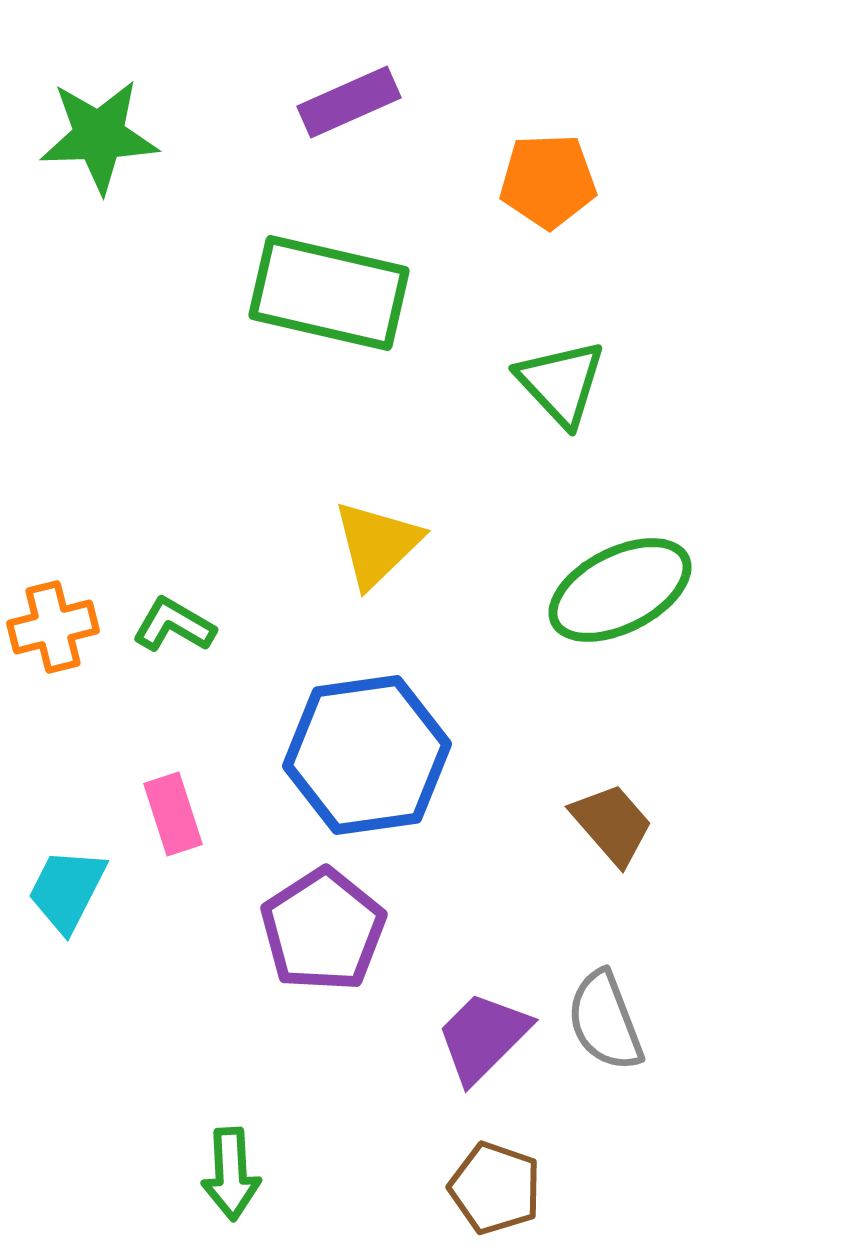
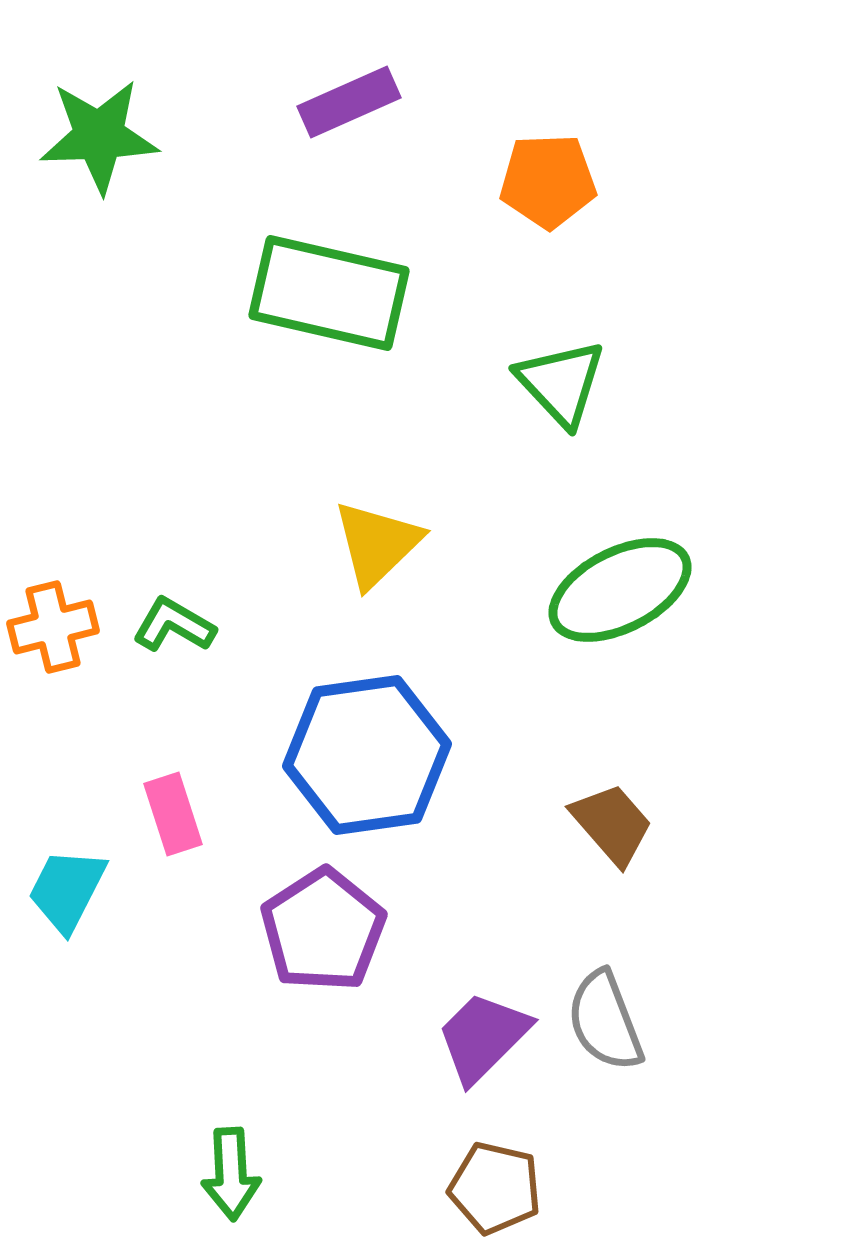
brown pentagon: rotated 6 degrees counterclockwise
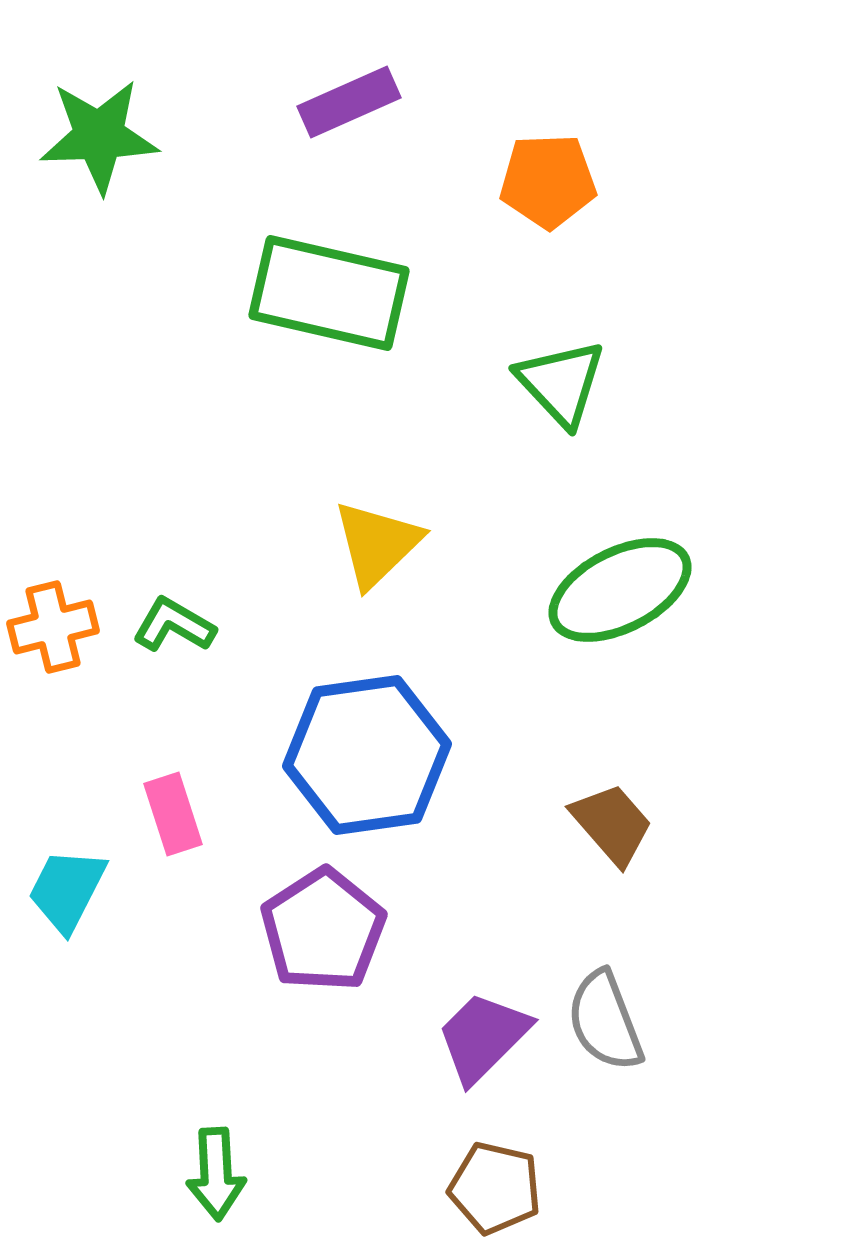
green arrow: moved 15 px left
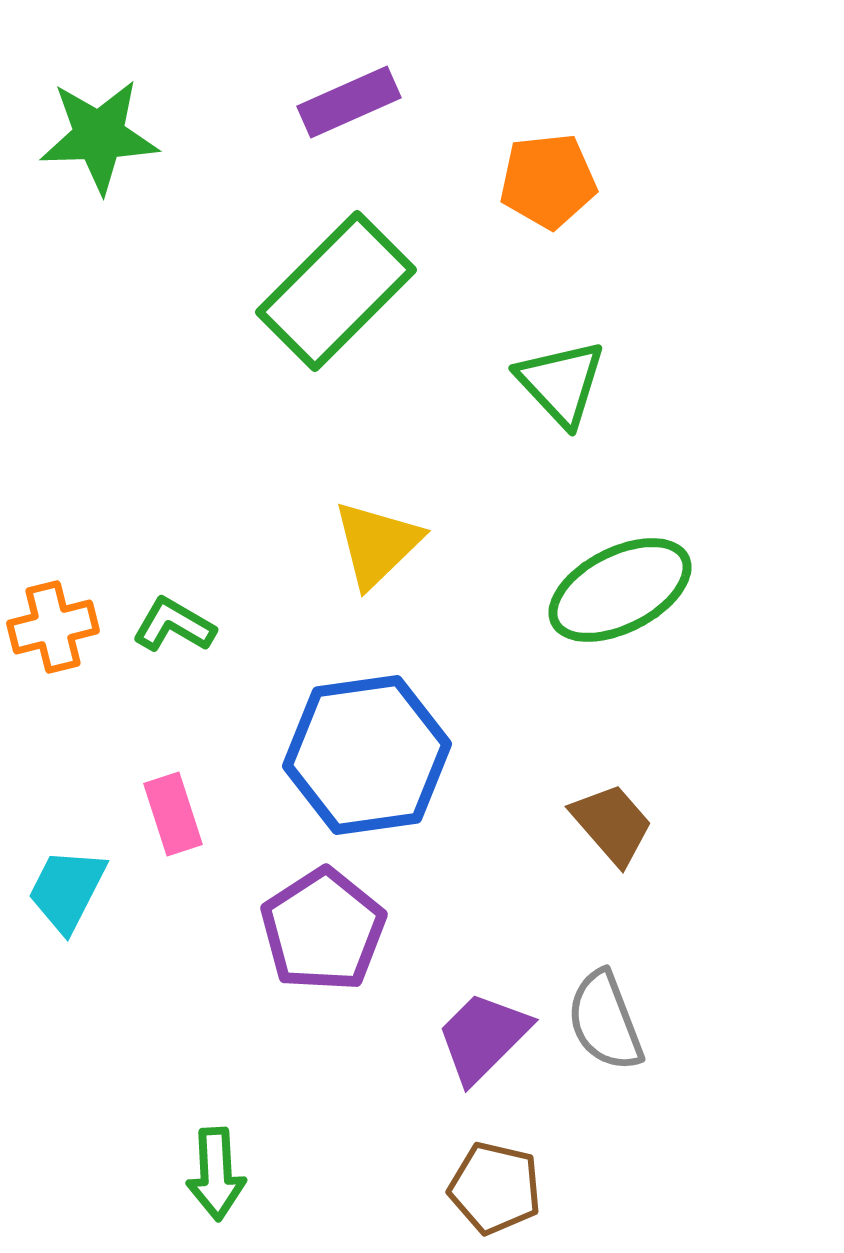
orange pentagon: rotated 4 degrees counterclockwise
green rectangle: moved 7 px right, 2 px up; rotated 58 degrees counterclockwise
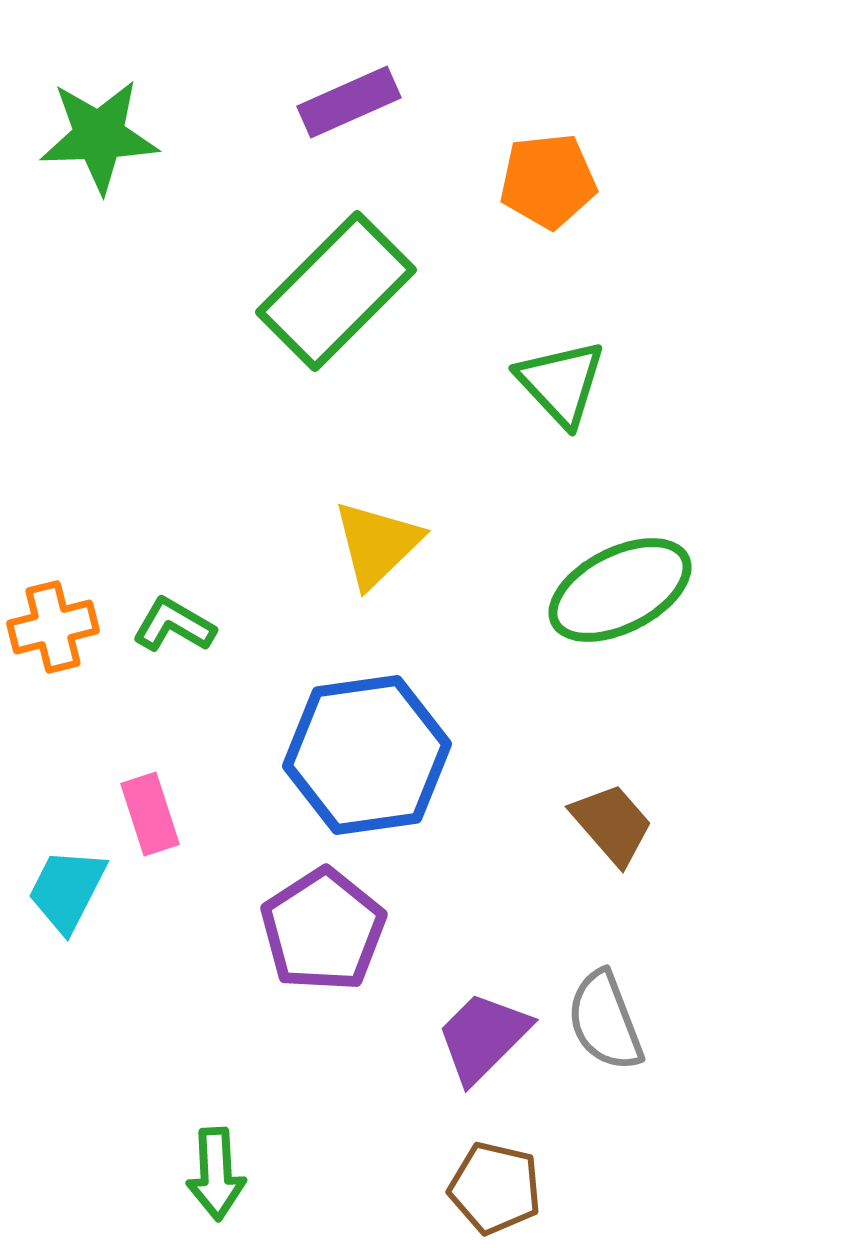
pink rectangle: moved 23 px left
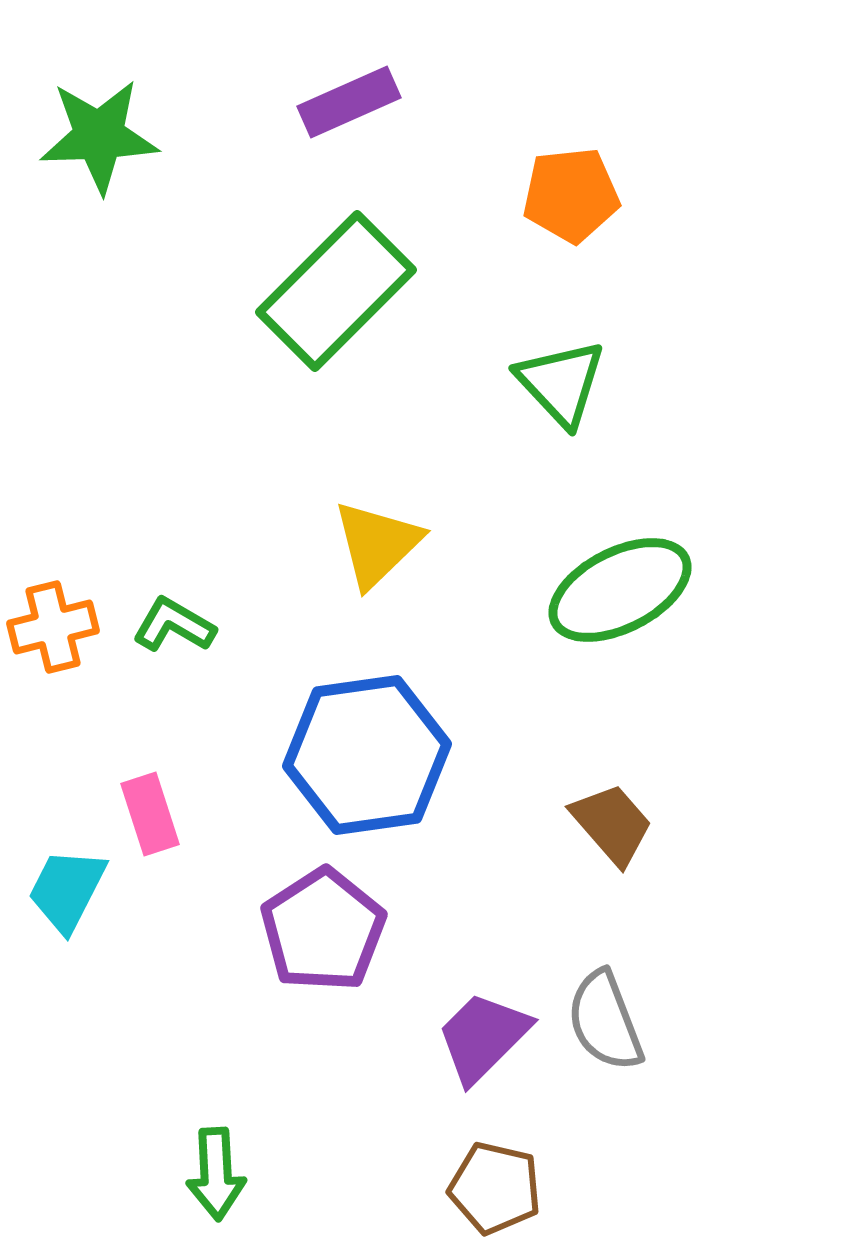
orange pentagon: moved 23 px right, 14 px down
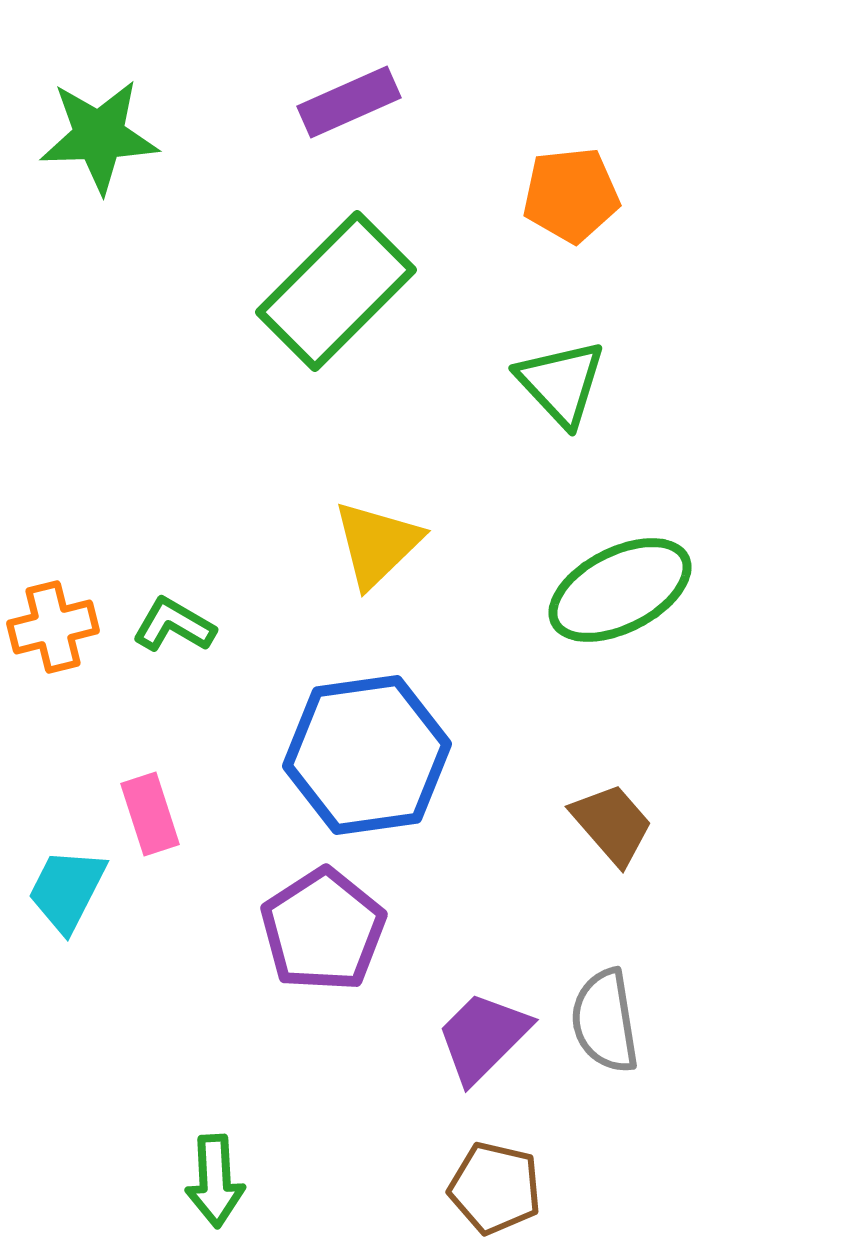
gray semicircle: rotated 12 degrees clockwise
green arrow: moved 1 px left, 7 px down
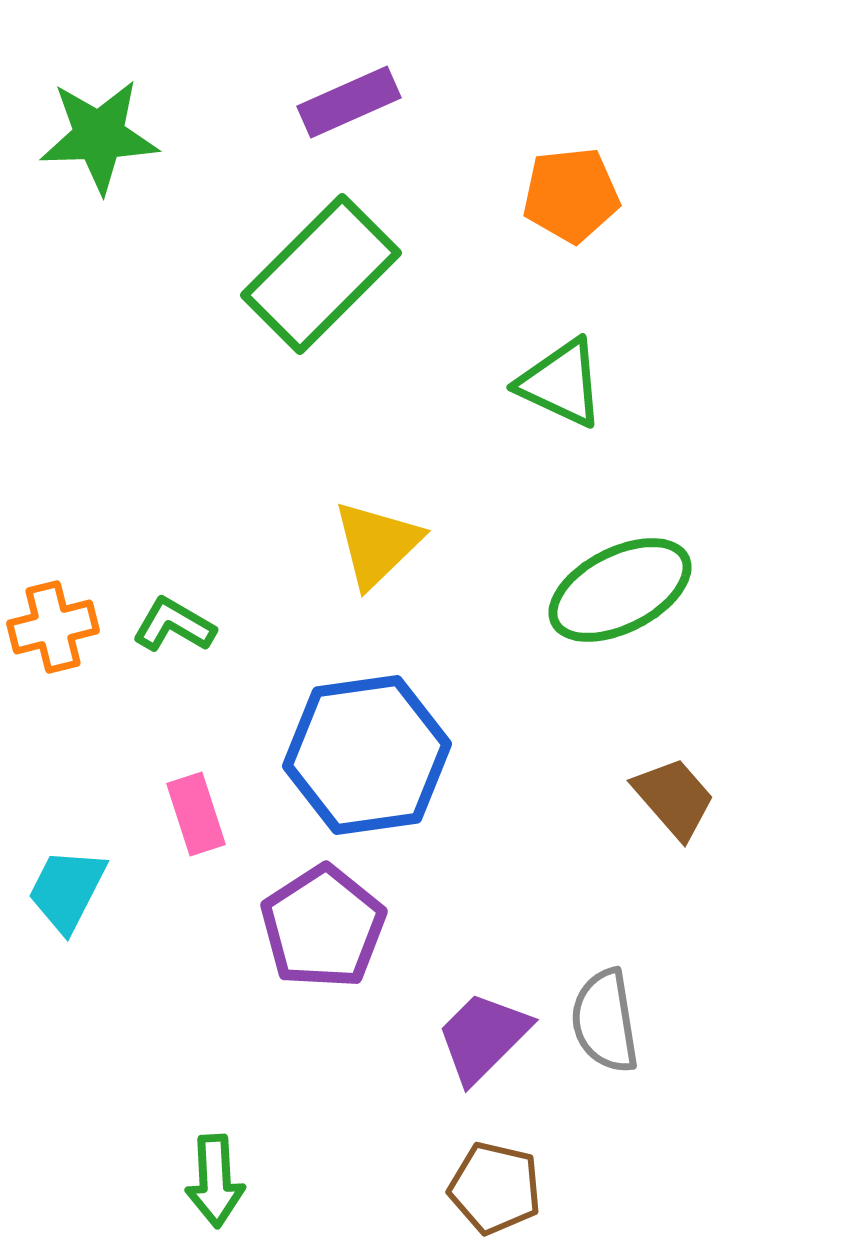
green rectangle: moved 15 px left, 17 px up
green triangle: rotated 22 degrees counterclockwise
pink rectangle: moved 46 px right
brown trapezoid: moved 62 px right, 26 px up
purple pentagon: moved 3 px up
